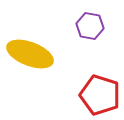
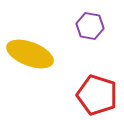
red pentagon: moved 3 px left
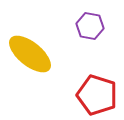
yellow ellipse: rotated 18 degrees clockwise
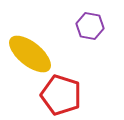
red pentagon: moved 36 px left
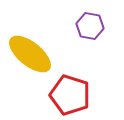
red pentagon: moved 9 px right
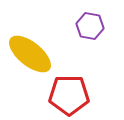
red pentagon: moved 1 px left; rotated 18 degrees counterclockwise
